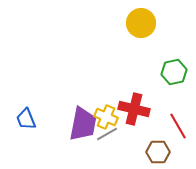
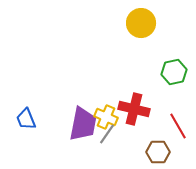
gray line: rotated 25 degrees counterclockwise
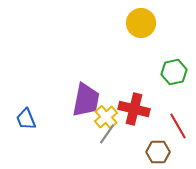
yellow cross: rotated 25 degrees clockwise
purple trapezoid: moved 3 px right, 24 px up
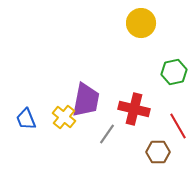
yellow cross: moved 42 px left; rotated 10 degrees counterclockwise
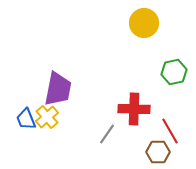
yellow circle: moved 3 px right
purple trapezoid: moved 28 px left, 11 px up
red cross: rotated 12 degrees counterclockwise
yellow cross: moved 17 px left; rotated 10 degrees clockwise
red line: moved 8 px left, 5 px down
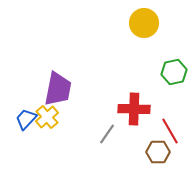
blue trapezoid: rotated 65 degrees clockwise
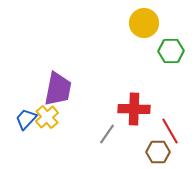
green hexagon: moved 3 px left, 21 px up; rotated 10 degrees clockwise
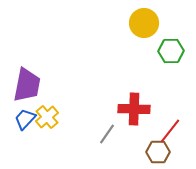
purple trapezoid: moved 31 px left, 4 px up
blue trapezoid: moved 1 px left
red line: rotated 68 degrees clockwise
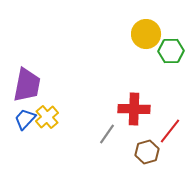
yellow circle: moved 2 px right, 11 px down
brown hexagon: moved 11 px left; rotated 15 degrees counterclockwise
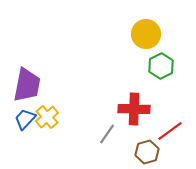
green hexagon: moved 10 px left, 15 px down; rotated 25 degrees counterclockwise
red line: rotated 16 degrees clockwise
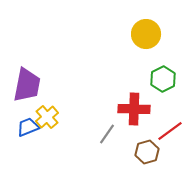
green hexagon: moved 2 px right, 13 px down
blue trapezoid: moved 3 px right, 8 px down; rotated 25 degrees clockwise
